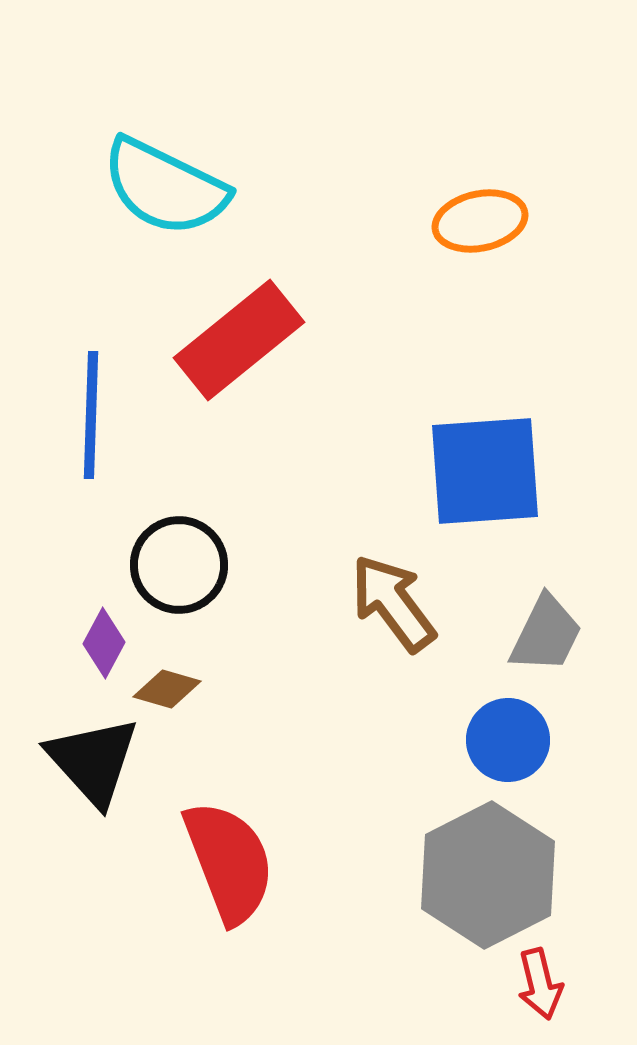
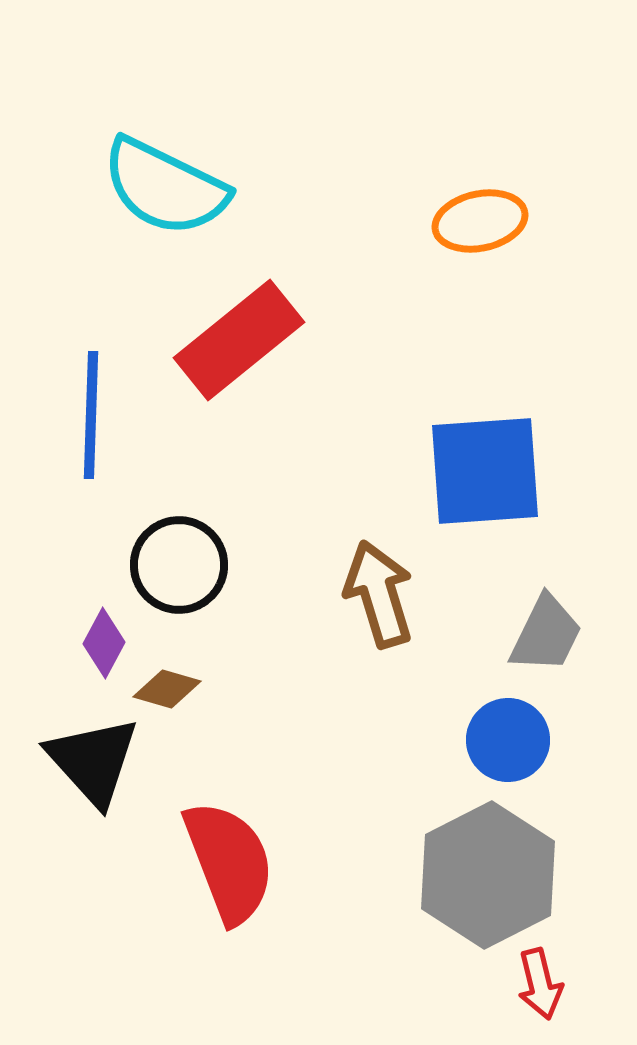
brown arrow: moved 14 px left, 9 px up; rotated 20 degrees clockwise
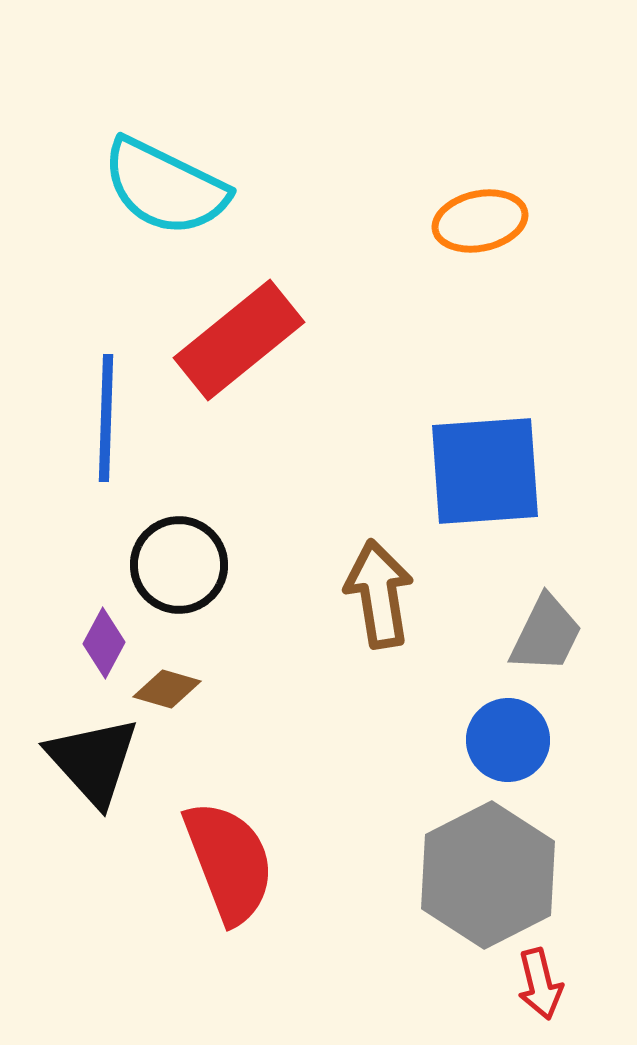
blue line: moved 15 px right, 3 px down
brown arrow: rotated 8 degrees clockwise
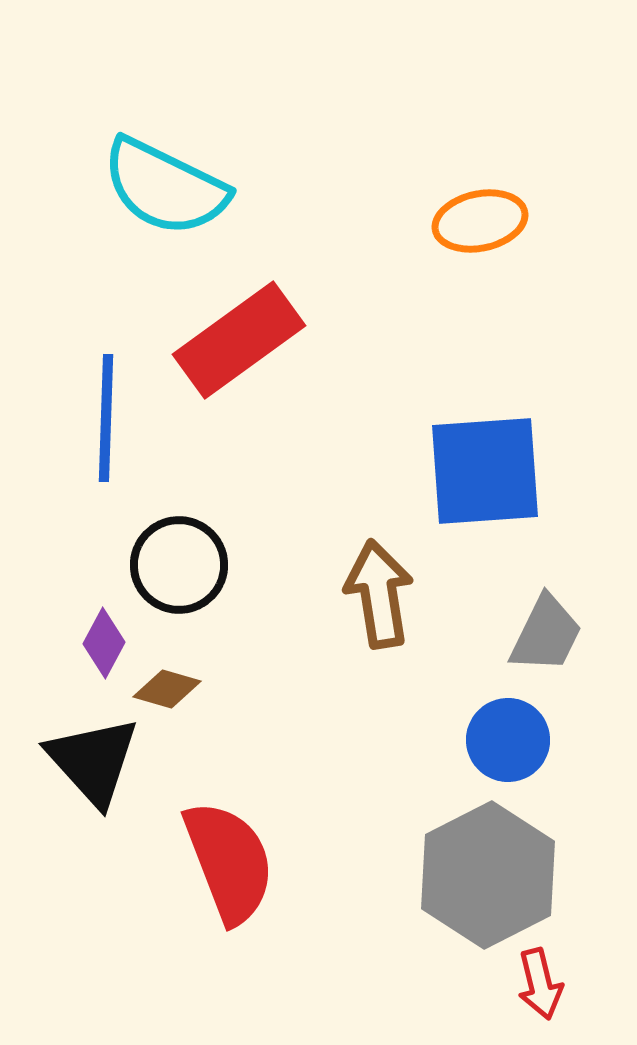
red rectangle: rotated 3 degrees clockwise
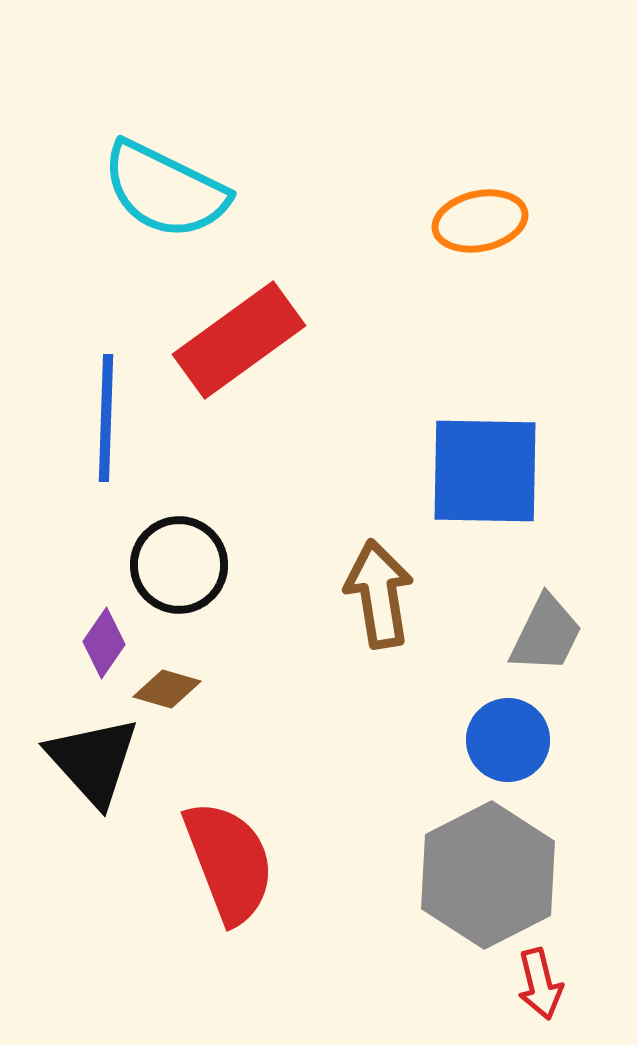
cyan semicircle: moved 3 px down
blue square: rotated 5 degrees clockwise
purple diamond: rotated 6 degrees clockwise
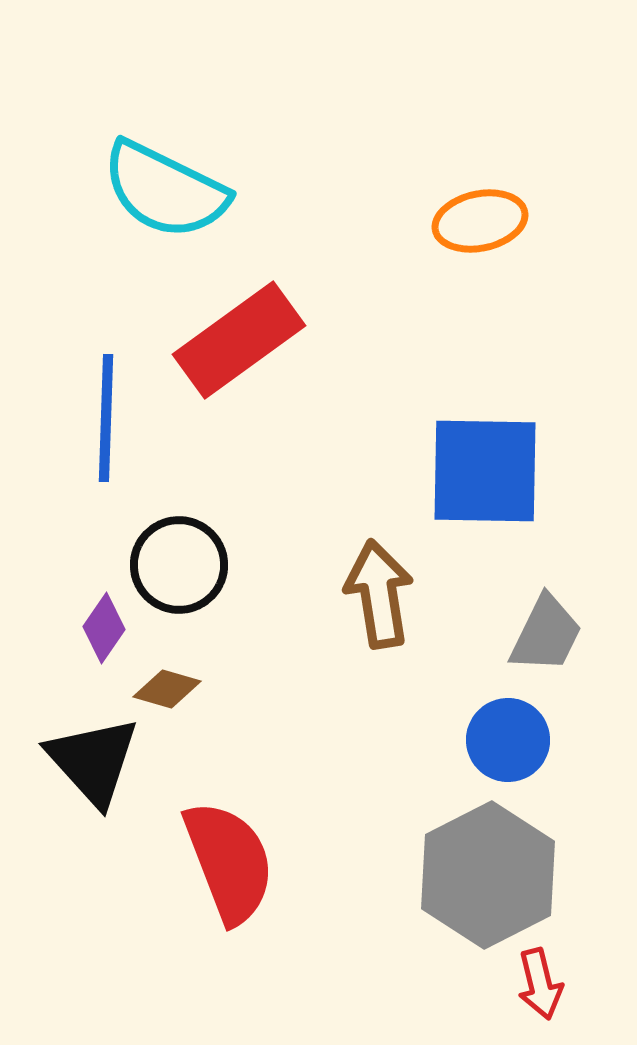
purple diamond: moved 15 px up
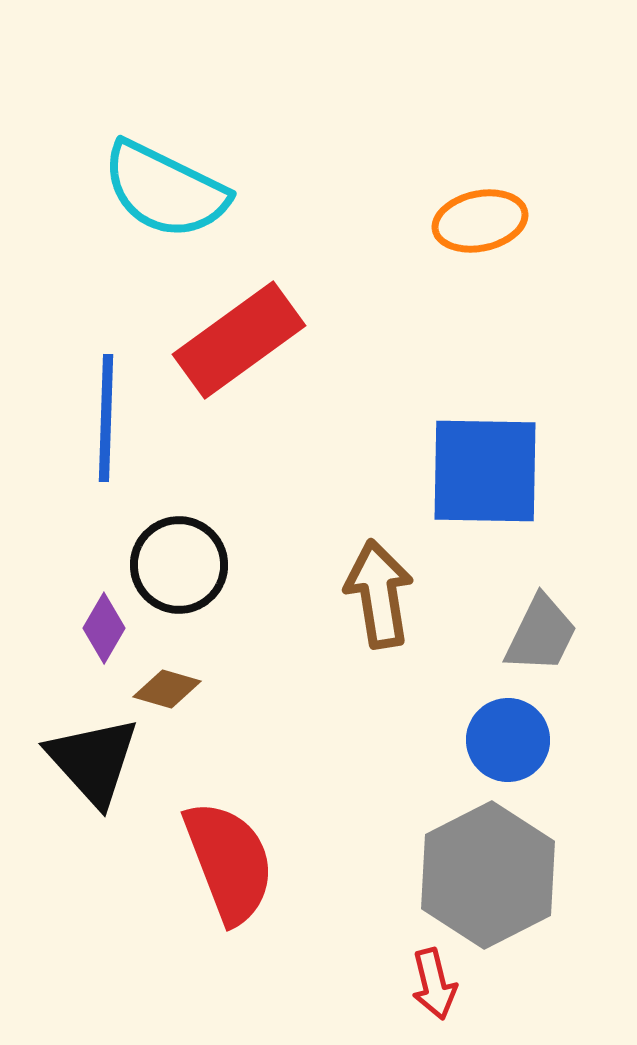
purple diamond: rotated 4 degrees counterclockwise
gray trapezoid: moved 5 px left
red arrow: moved 106 px left
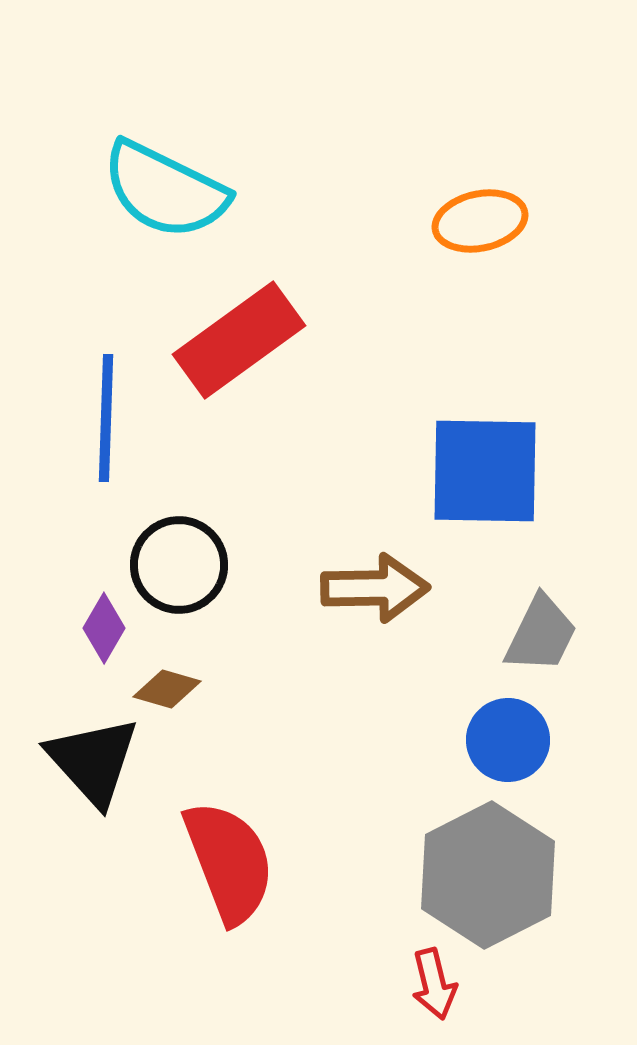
brown arrow: moved 4 px left, 6 px up; rotated 98 degrees clockwise
